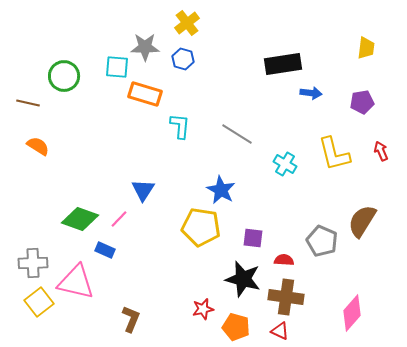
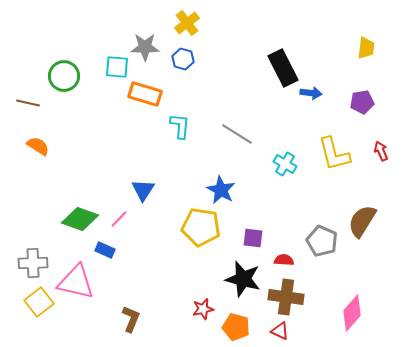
black rectangle: moved 4 px down; rotated 72 degrees clockwise
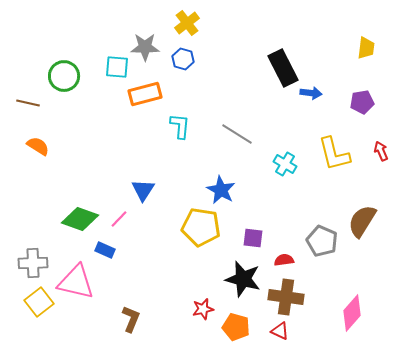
orange rectangle: rotated 32 degrees counterclockwise
red semicircle: rotated 12 degrees counterclockwise
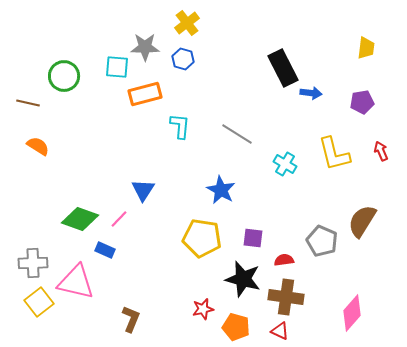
yellow pentagon: moved 1 px right, 11 px down
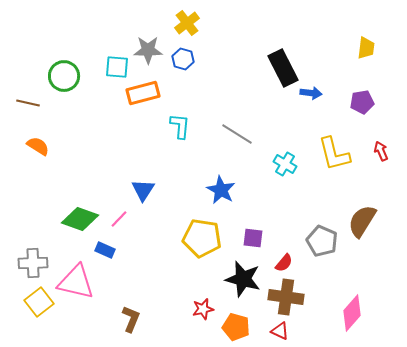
gray star: moved 3 px right, 3 px down
orange rectangle: moved 2 px left, 1 px up
red semicircle: moved 3 px down; rotated 138 degrees clockwise
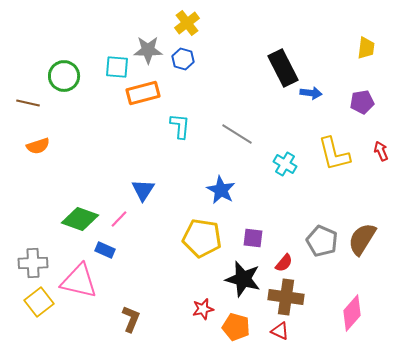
orange semicircle: rotated 130 degrees clockwise
brown semicircle: moved 18 px down
pink triangle: moved 3 px right, 1 px up
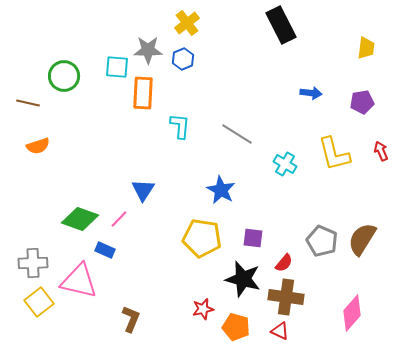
blue hexagon: rotated 20 degrees clockwise
black rectangle: moved 2 px left, 43 px up
orange rectangle: rotated 72 degrees counterclockwise
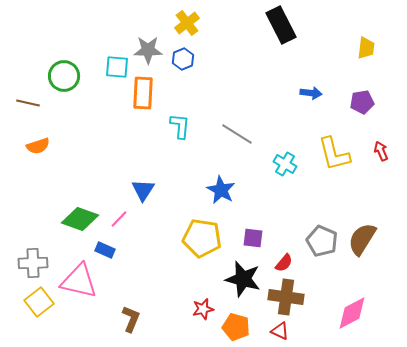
pink diamond: rotated 21 degrees clockwise
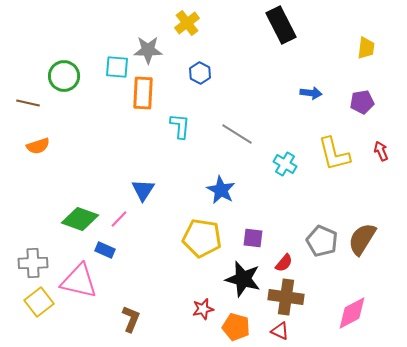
blue hexagon: moved 17 px right, 14 px down; rotated 10 degrees counterclockwise
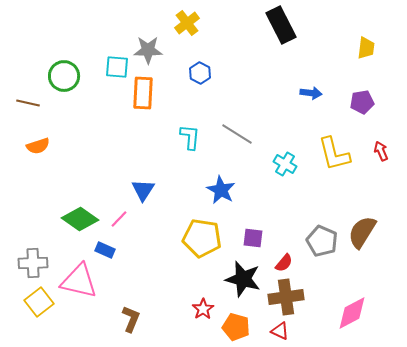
cyan L-shape: moved 10 px right, 11 px down
green diamond: rotated 15 degrees clockwise
brown semicircle: moved 7 px up
brown cross: rotated 16 degrees counterclockwise
red star: rotated 20 degrees counterclockwise
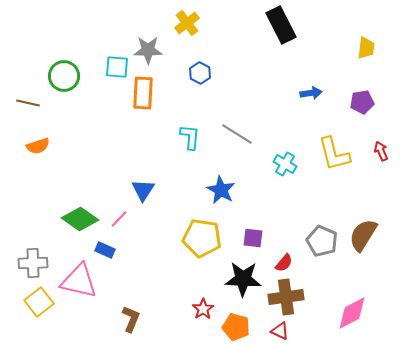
blue arrow: rotated 15 degrees counterclockwise
brown semicircle: moved 1 px right, 3 px down
black star: rotated 12 degrees counterclockwise
